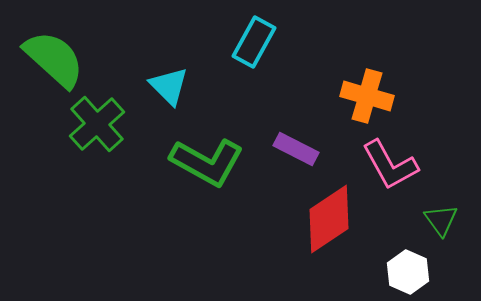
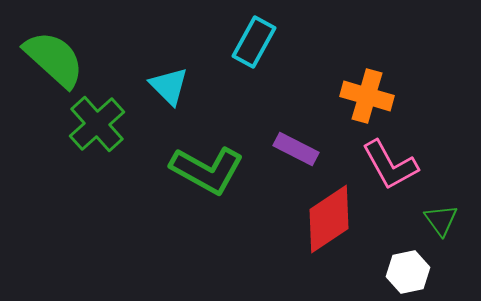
green L-shape: moved 8 px down
white hexagon: rotated 24 degrees clockwise
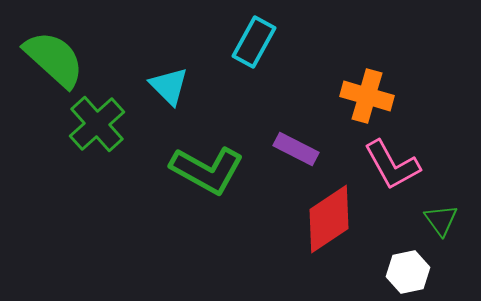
pink L-shape: moved 2 px right
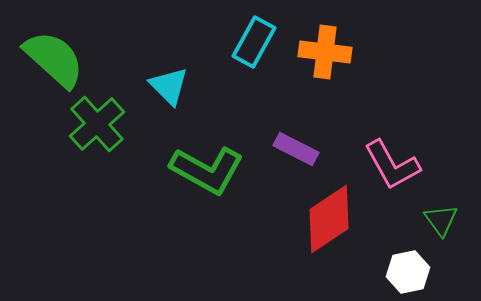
orange cross: moved 42 px left, 44 px up; rotated 9 degrees counterclockwise
